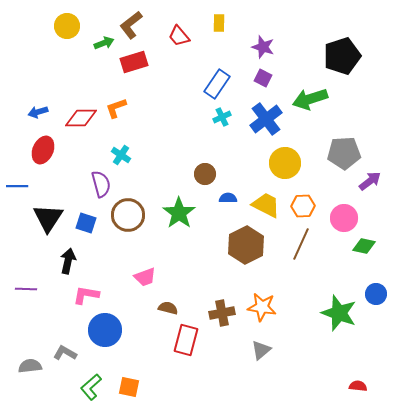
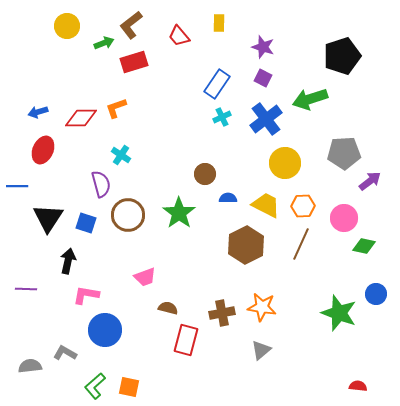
green L-shape at (91, 387): moved 4 px right, 1 px up
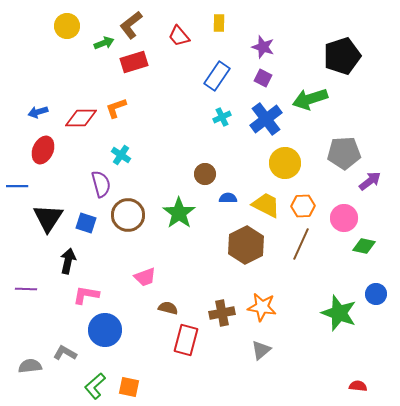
blue rectangle at (217, 84): moved 8 px up
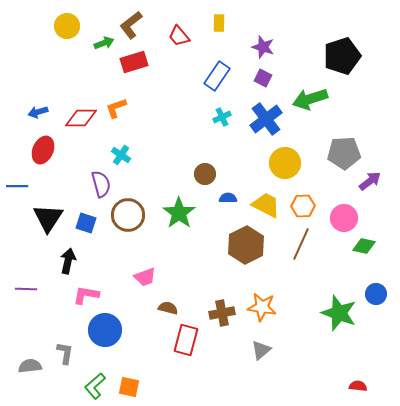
gray L-shape at (65, 353): rotated 70 degrees clockwise
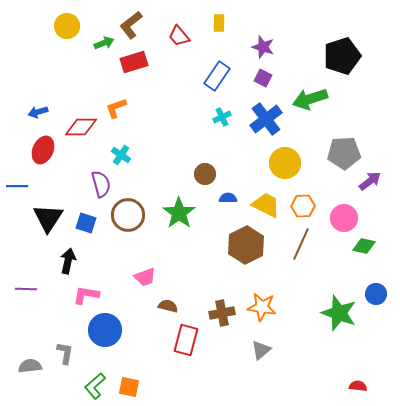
red diamond at (81, 118): moved 9 px down
brown semicircle at (168, 308): moved 2 px up
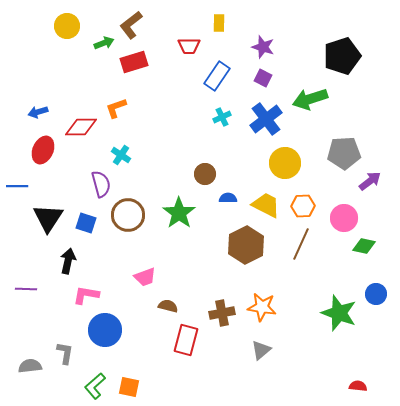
red trapezoid at (179, 36): moved 10 px right, 10 px down; rotated 50 degrees counterclockwise
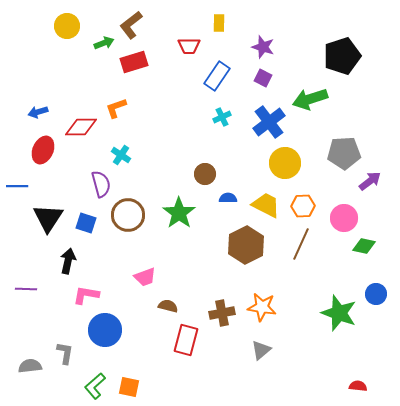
blue cross at (266, 119): moved 3 px right, 3 px down
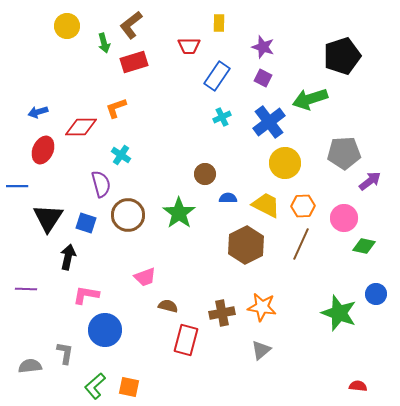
green arrow at (104, 43): rotated 96 degrees clockwise
black arrow at (68, 261): moved 4 px up
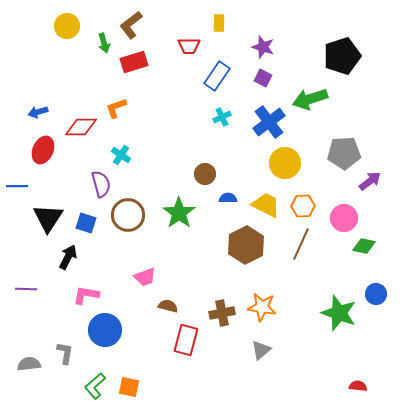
black arrow at (68, 257): rotated 15 degrees clockwise
gray semicircle at (30, 366): moved 1 px left, 2 px up
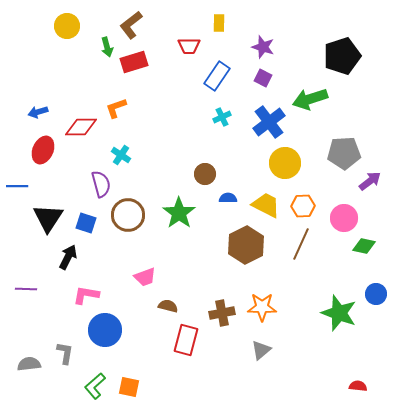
green arrow at (104, 43): moved 3 px right, 4 px down
orange star at (262, 307): rotated 8 degrees counterclockwise
